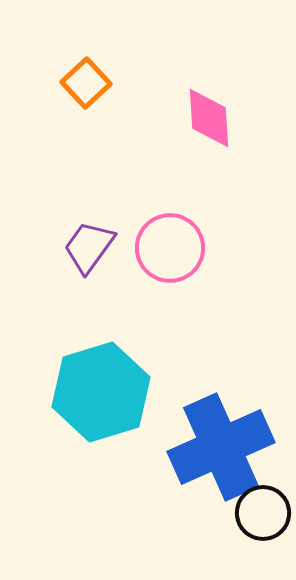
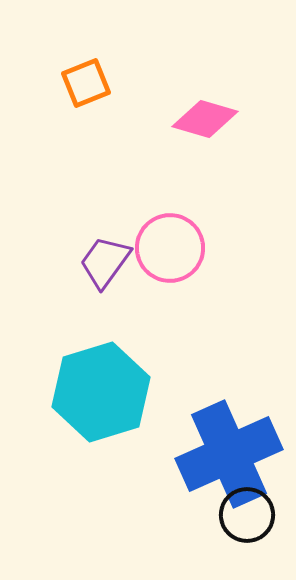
orange square: rotated 21 degrees clockwise
pink diamond: moved 4 px left, 1 px down; rotated 70 degrees counterclockwise
purple trapezoid: moved 16 px right, 15 px down
blue cross: moved 8 px right, 7 px down
black circle: moved 16 px left, 2 px down
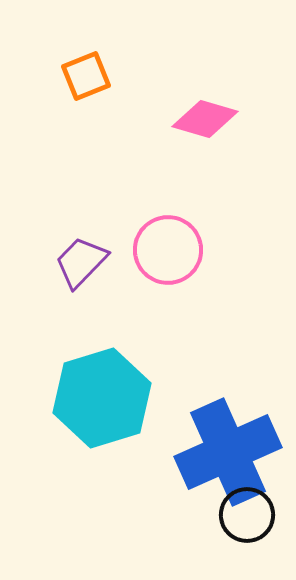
orange square: moved 7 px up
pink circle: moved 2 px left, 2 px down
purple trapezoid: moved 24 px left; rotated 8 degrees clockwise
cyan hexagon: moved 1 px right, 6 px down
blue cross: moved 1 px left, 2 px up
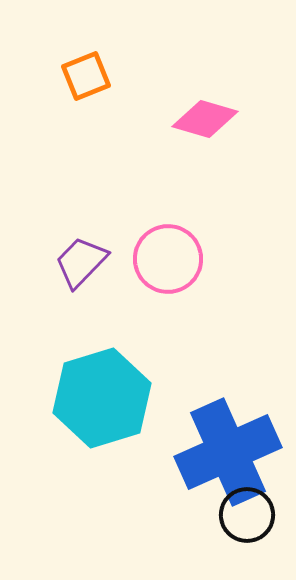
pink circle: moved 9 px down
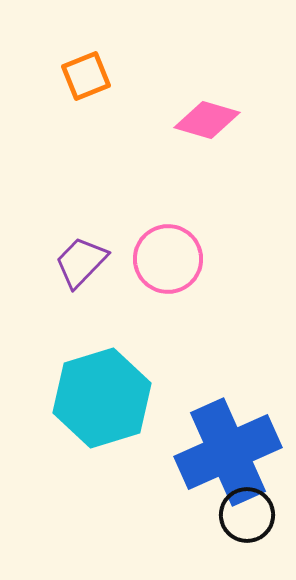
pink diamond: moved 2 px right, 1 px down
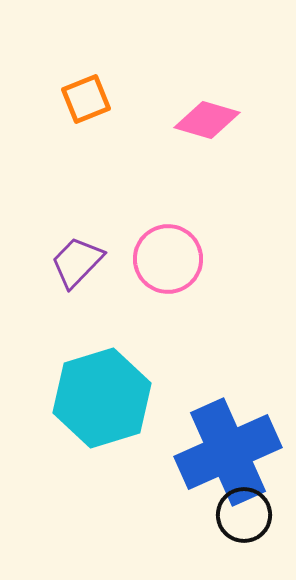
orange square: moved 23 px down
purple trapezoid: moved 4 px left
black circle: moved 3 px left
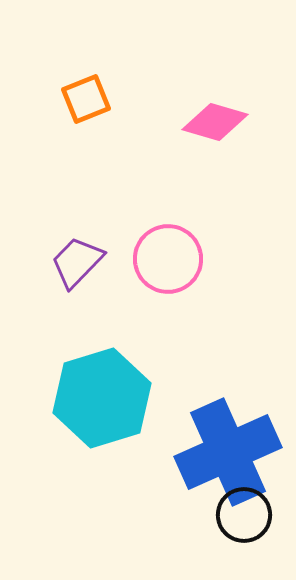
pink diamond: moved 8 px right, 2 px down
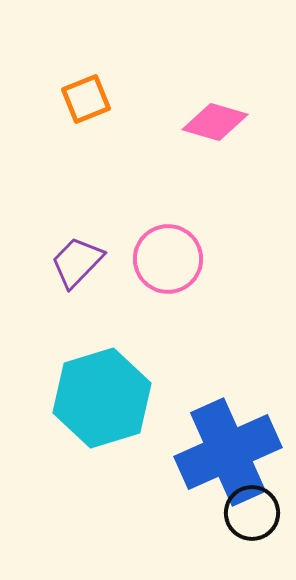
black circle: moved 8 px right, 2 px up
